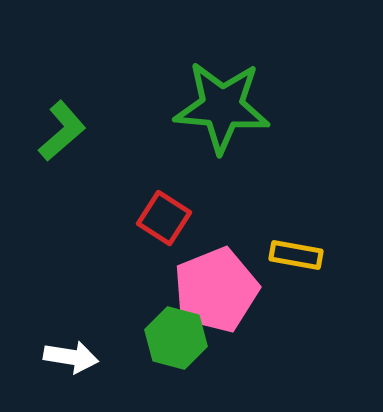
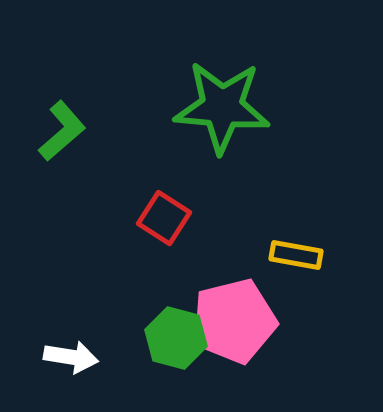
pink pentagon: moved 18 px right, 31 px down; rotated 8 degrees clockwise
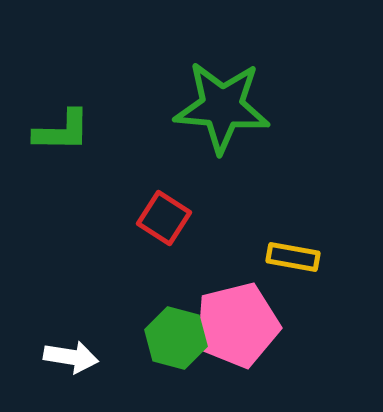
green L-shape: rotated 42 degrees clockwise
yellow rectangle: moved 3 px left, 2 px down
pink pentagon: moved 3 px right, 4 px down
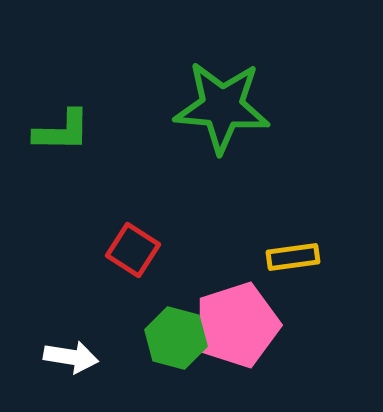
red square: moved 31 px left, 32 px down
yellow rectangle: rotated 18 degrees counterclockwise
pink pentagon: rotated 4 degrees counterclockwise
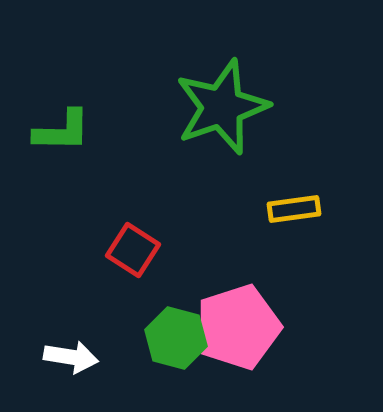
green star: rotated 24 degrees counterclockwise
yellow rectangle: moved 1 px right, 48 px up
pink pentagon: moved 1 px right, 2 px down
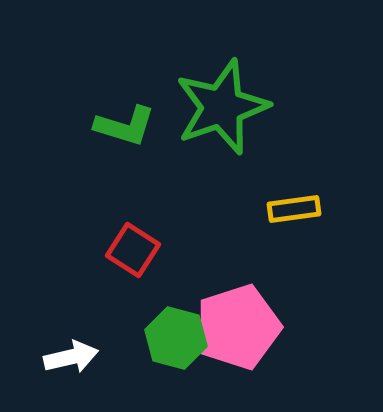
green L-shape: moved 63 px right, 5 px up; rotated 16 degrees clockwise
white arrow: rotated 22 degrees counterclockwise
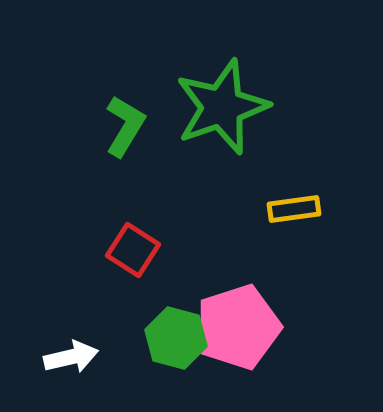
green L-shape: rotated 76 degrees counterclockwise
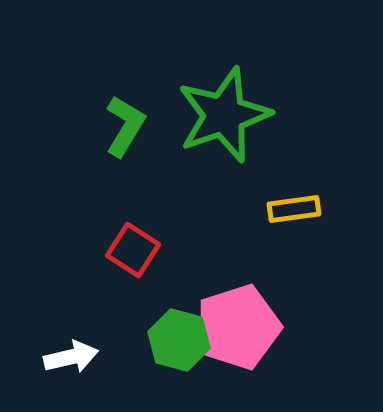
green star: moved 2 px right, 8 px down
green hexagon: moved 3 px right, 2 px down
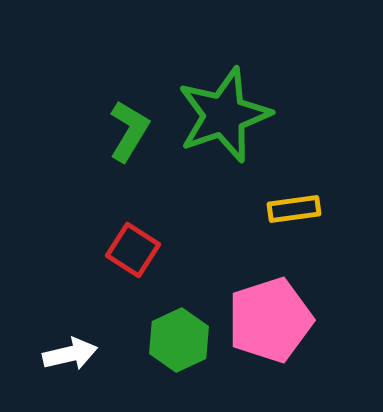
green L-shape: moved 4 px right, 5 px down
pink pentagon: moved 32 px right, 7 px up
green hexagon: rotated 20 degrees clockwise
white arrow: moved 1 px left, 3 px up
